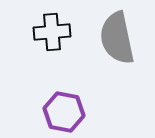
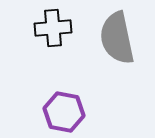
black cross: moved 1 px right, 4 px up
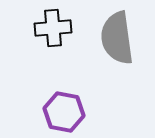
gray semicircle: rotated 4 degrees clockwise
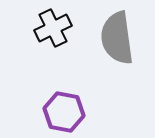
black cross: rotated 21 degrees counterclockwise
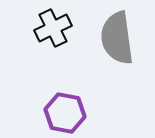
purple hexagon: moved 1 px right, 1 px down
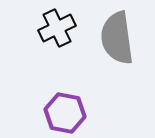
black cross: moved 4 px right
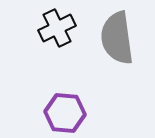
purple hexagon: rotated 6 degrees counterclockwise
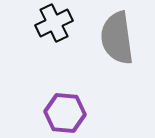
black cross: moved 3 px left, 5 px up
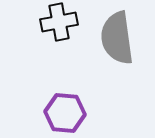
black cross: moved 5 px right, 1 px up; rotated 15 degrees clockwise
